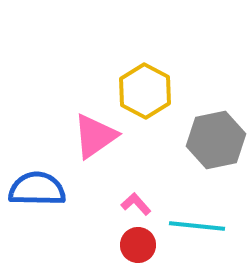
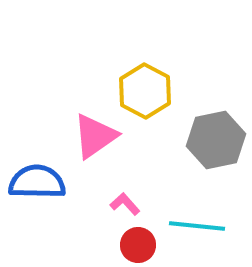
blue semicircle: moved 7 px up
pink L-shape: moved 11 px left
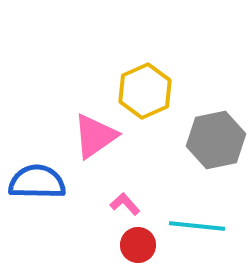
yellow hexagon: rotated 8 degrees clockwise
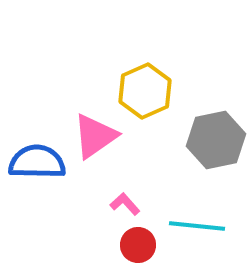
blue semicircle: moved 20 px up
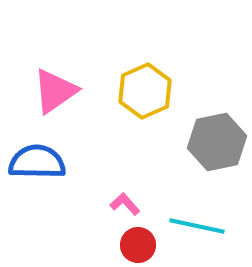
pink triangle: moved 40 px left, 45 px up
gray hexagon: moved 1 px right, 2 px down
cyan line: rotated 6 degrees clockwise
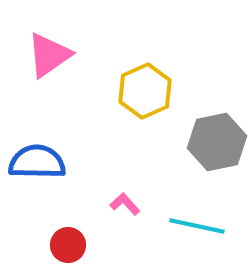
pink triangle: moved 6 px left, 36 px up
red circle: moved 70 px left
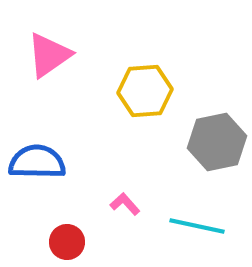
yellow hexagon: rotated 20 degrees clockwise
red circle: moved 1 px left, 3 px up
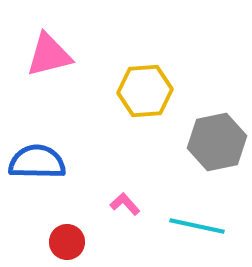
pink triangle: rotated 21 degrees clockwise
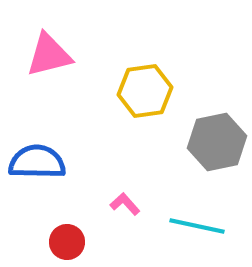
yellow hexagon: rotated 4 degrees counterclockwise
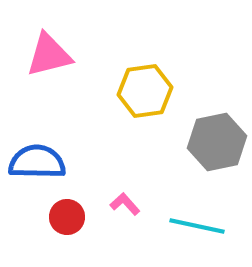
red circle: moved 25 px up
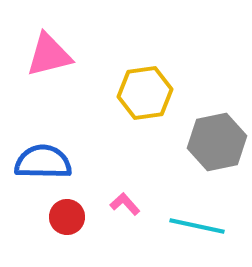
yellow hexagon: moved 2 px down
blue semicircle: moved 6 px right
